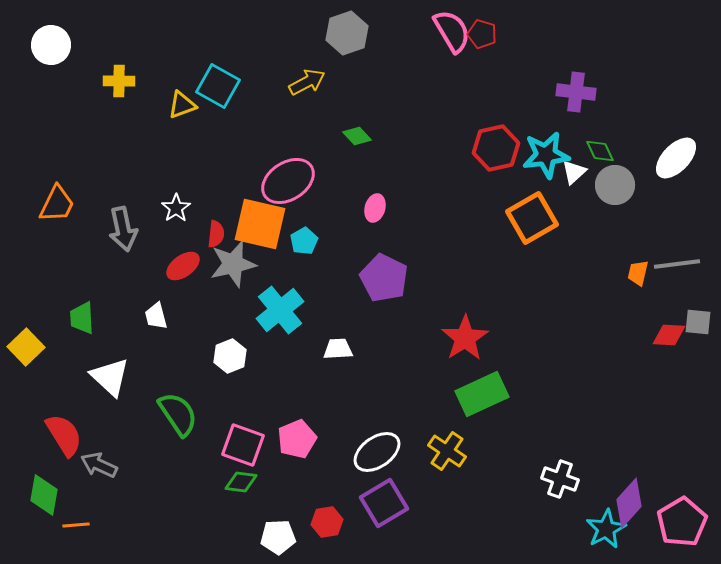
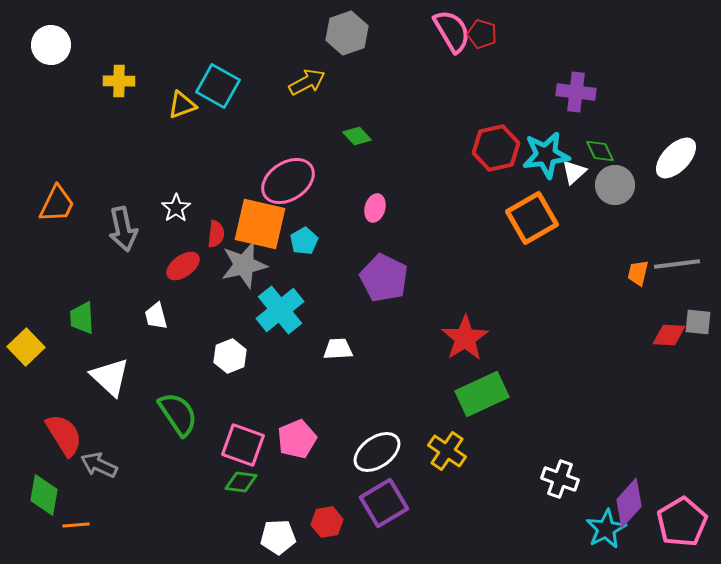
gray star at (233, 264): moved 11 px right, 1 px down
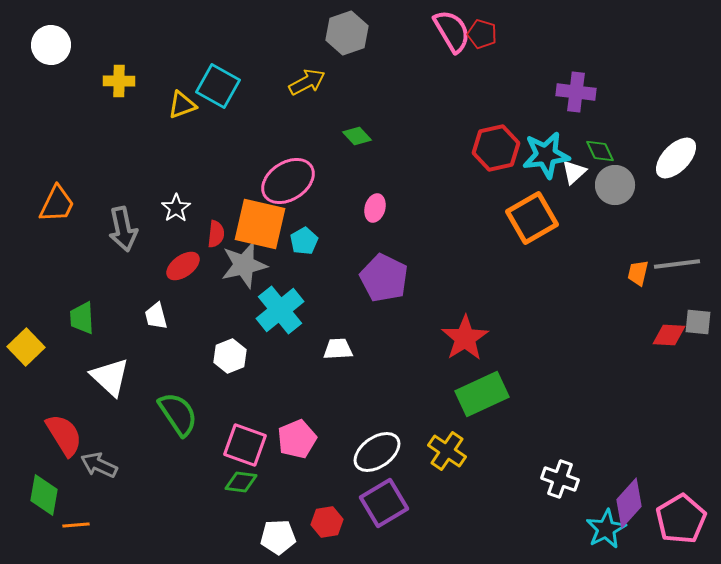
pink square at (243, 445): moved 2 px right
pink pentagon at (682, 522): moved 1 px left, 3 px up
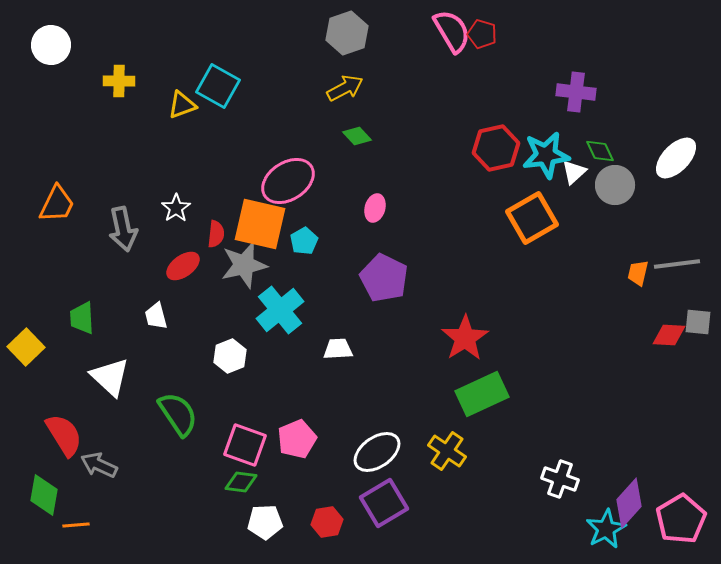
yellow arrow at (307, 82): moved 38 px right, 6 px down
white pentagon at (278, 537): moved 13 px left, 15 px up
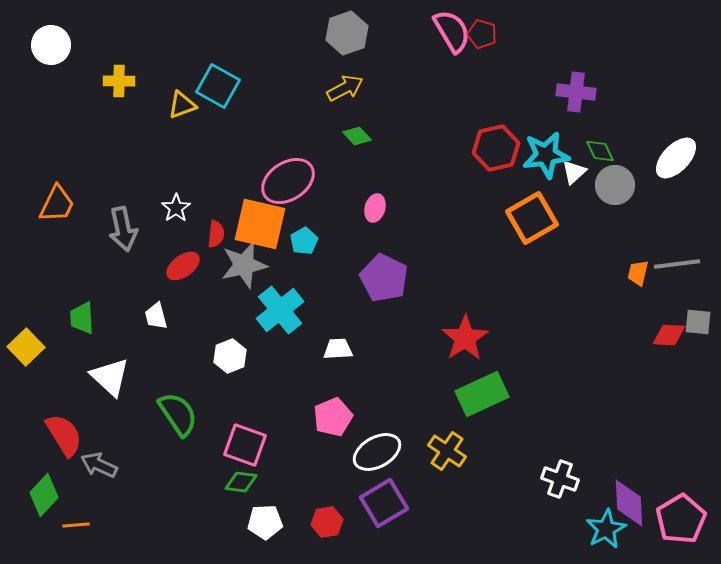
pink pentagon at (297, 439): moved 36 px right, 22 px up
white ellipse at (377, 452): rotated 6 degrees clockwise
green diamond at (44, 495): rotated 33 degrees clockwise
purple diamond at (629, 503): rotated 45 degrees counterclockwise
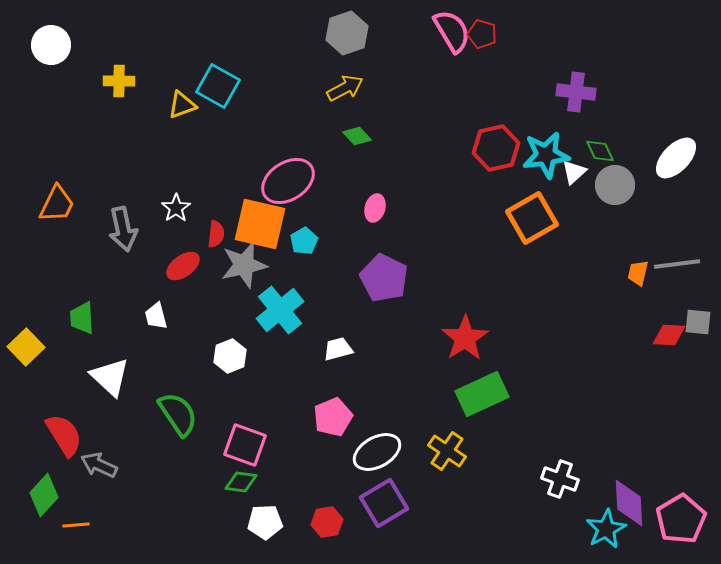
white trapezoid at (338, 349): rotated 12 degrees counterclockwise
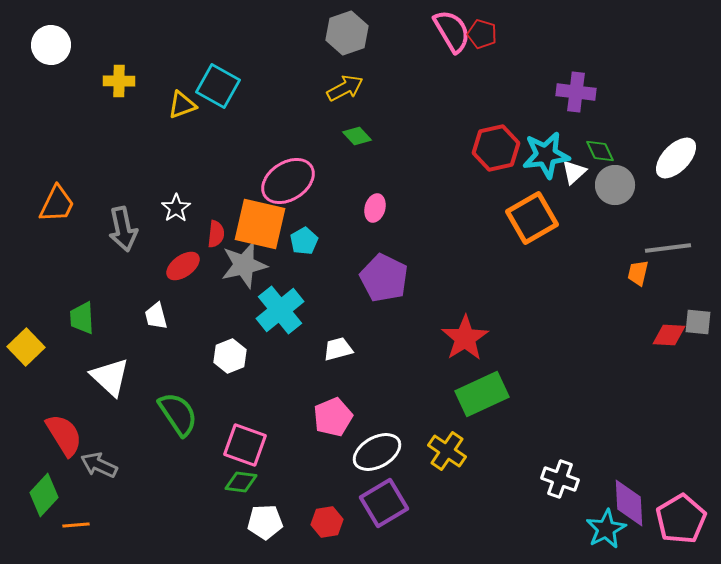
gray line at (677, 264): moved 9 px left, 16 px up
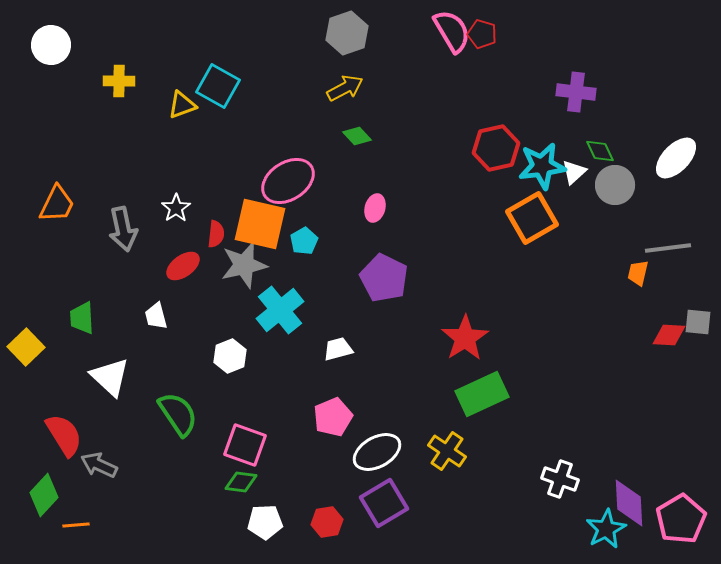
cyan star at (546, 155): moved 4 px left, 11 px down
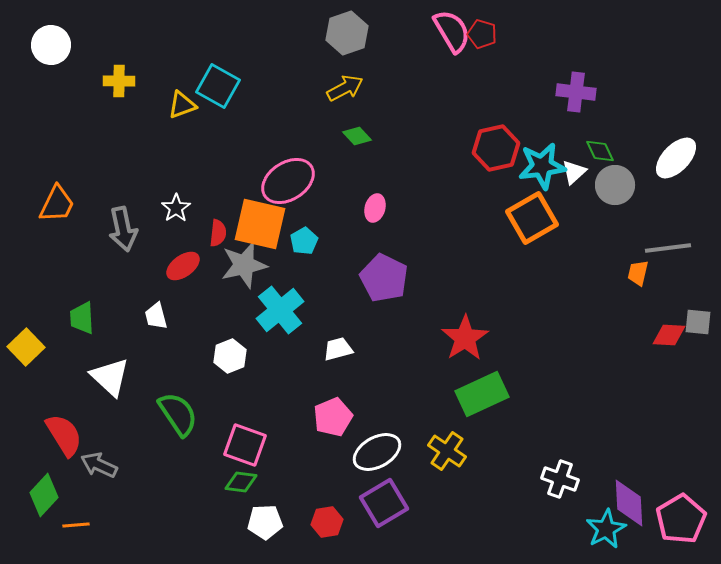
red semicircle at (216, 234): moved 2 px right, 1 px up
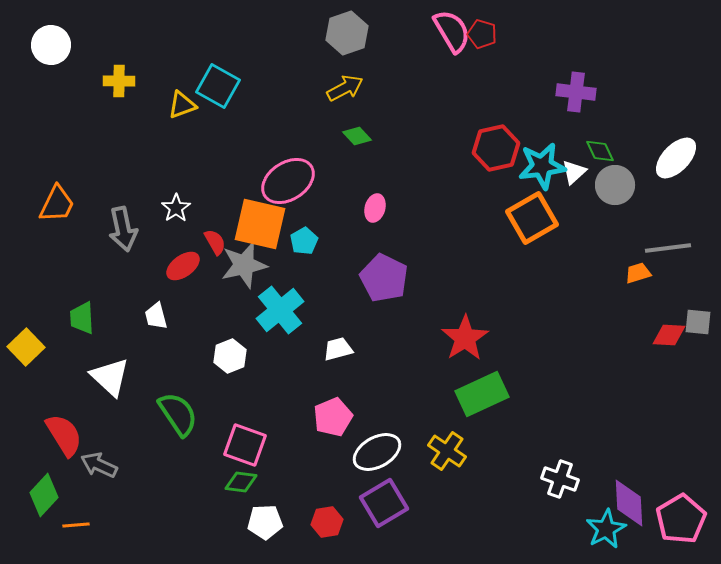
red semicircle at (218, 233): moved 3 px left, 9 px down; rotated 36 degrees counterclockwise
orange trapezoid at (638, 273): rotated 60 degrees clockwise
